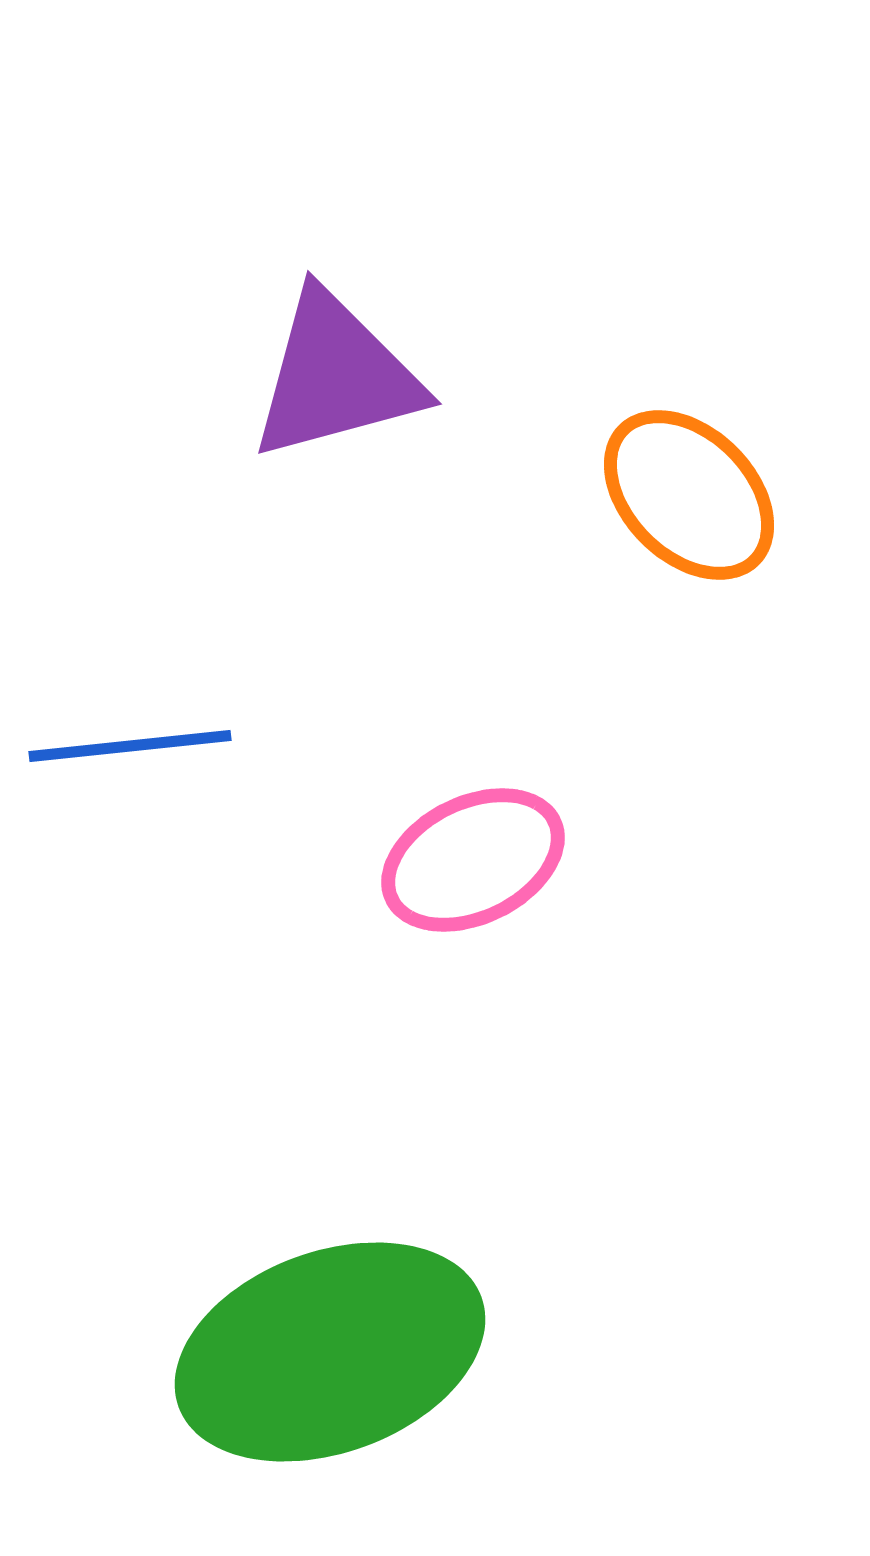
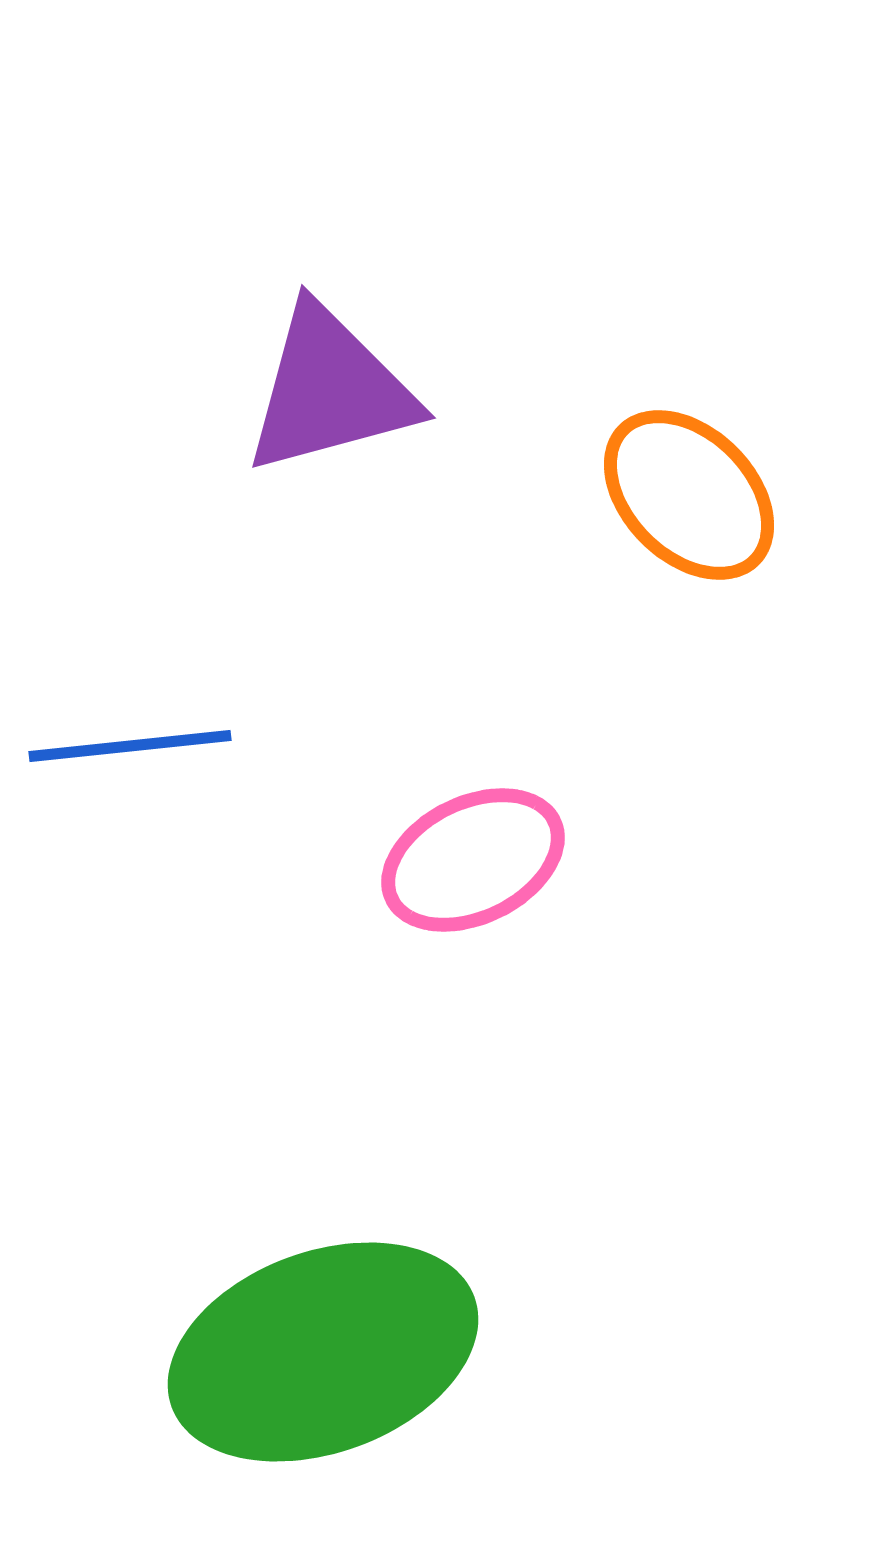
purple triangle: moved 6 px left, 14 px down
green ellipse: moved 7 px left
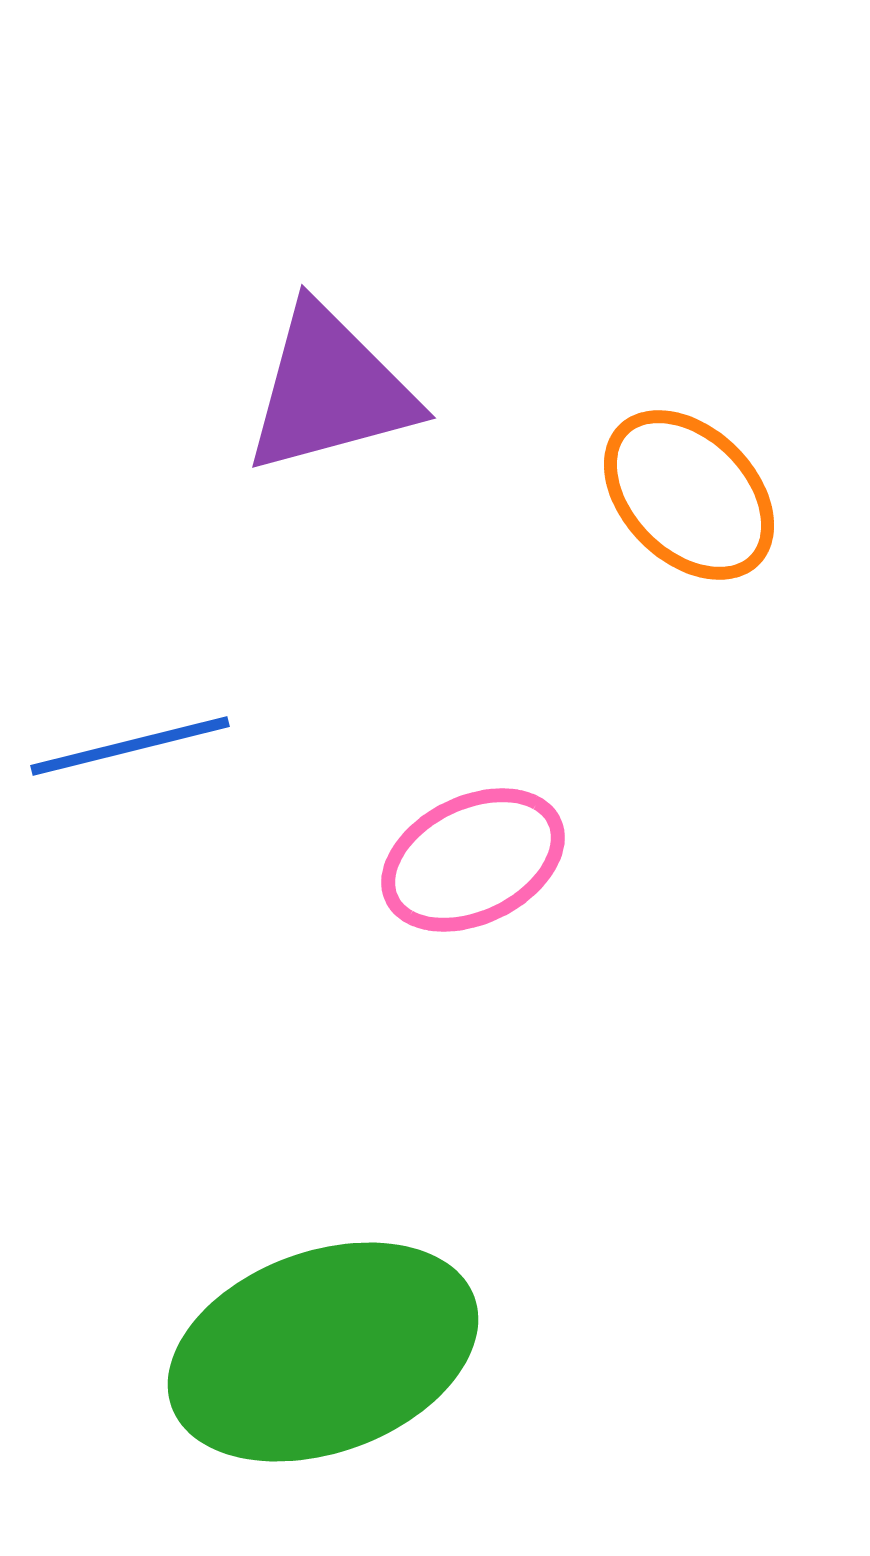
blue line: rotated 8 degrees counterclockwise
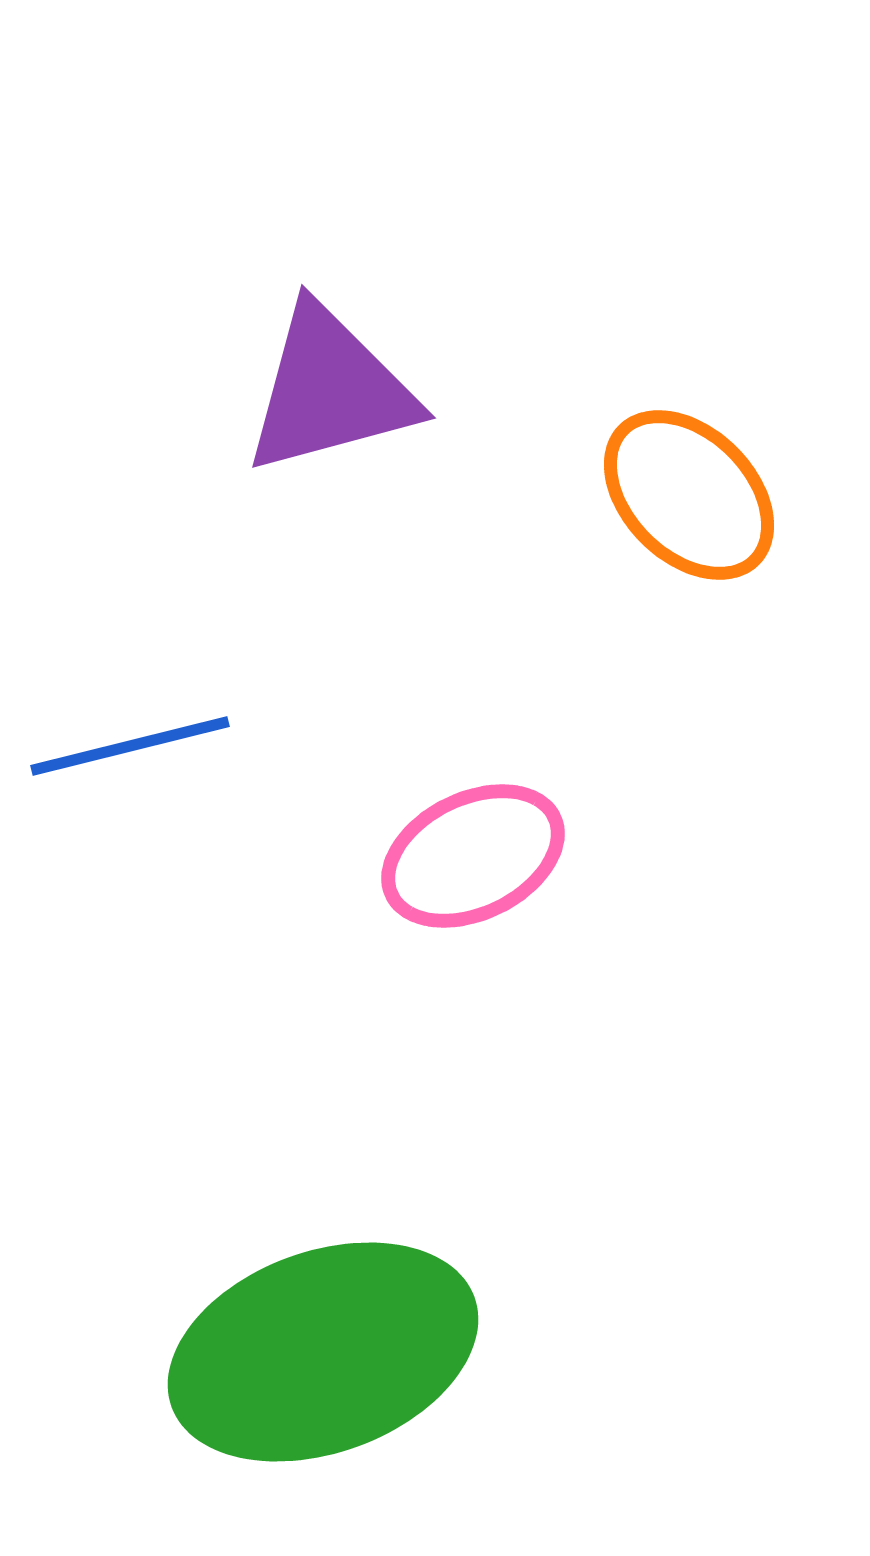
pink ellipse: moved 4 px up
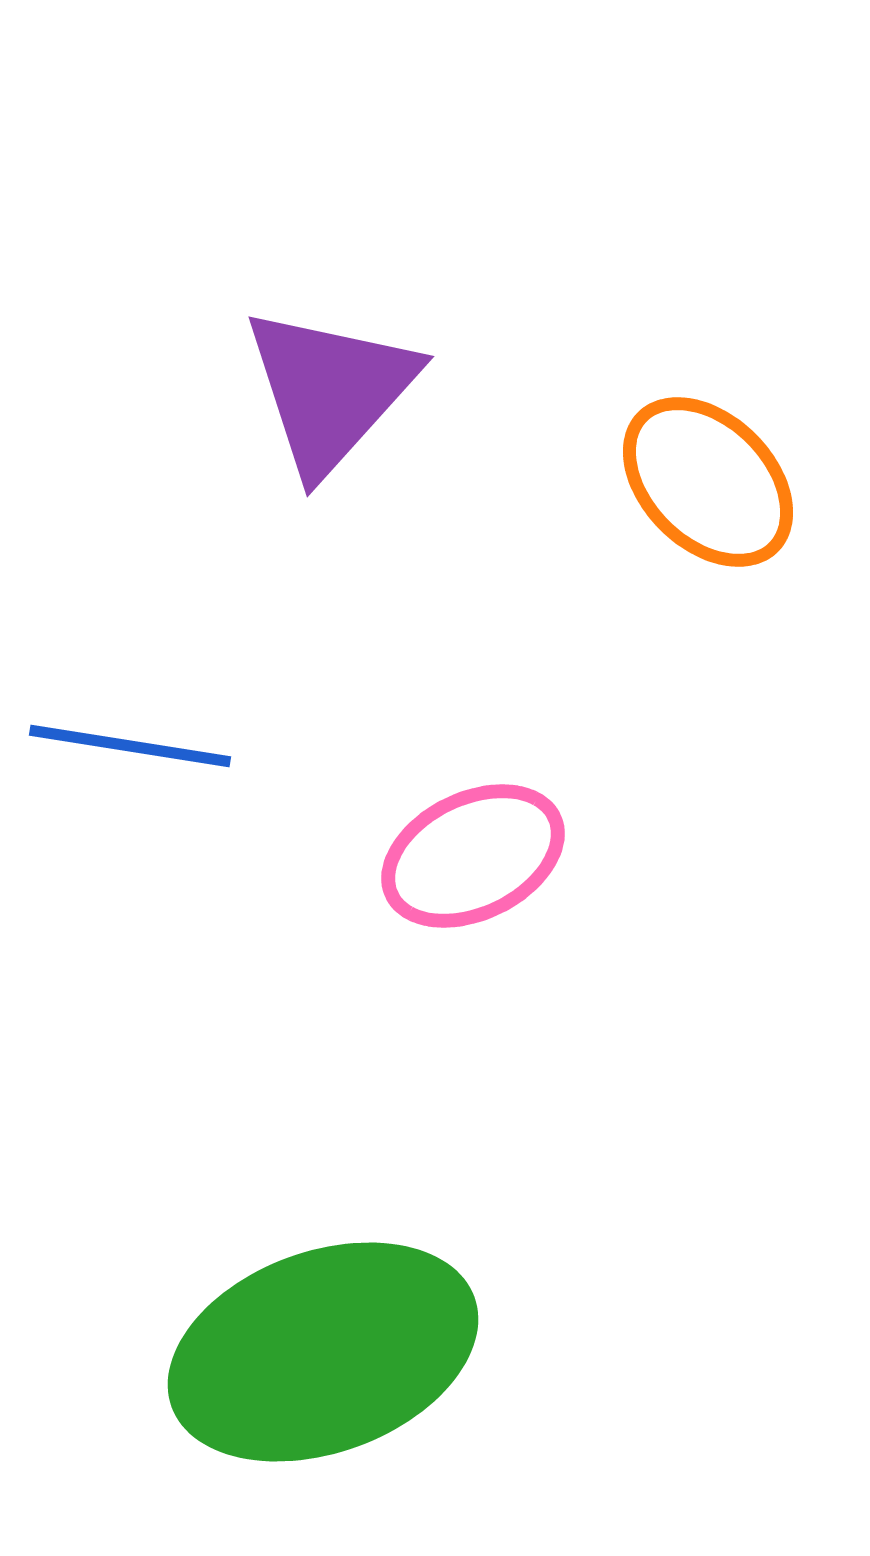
purple triangle: rotated 33 degrees counterclockwise
orange ellipse: moved 19 px right, 13 px up
blue line: rotated 23 degrees clockwise
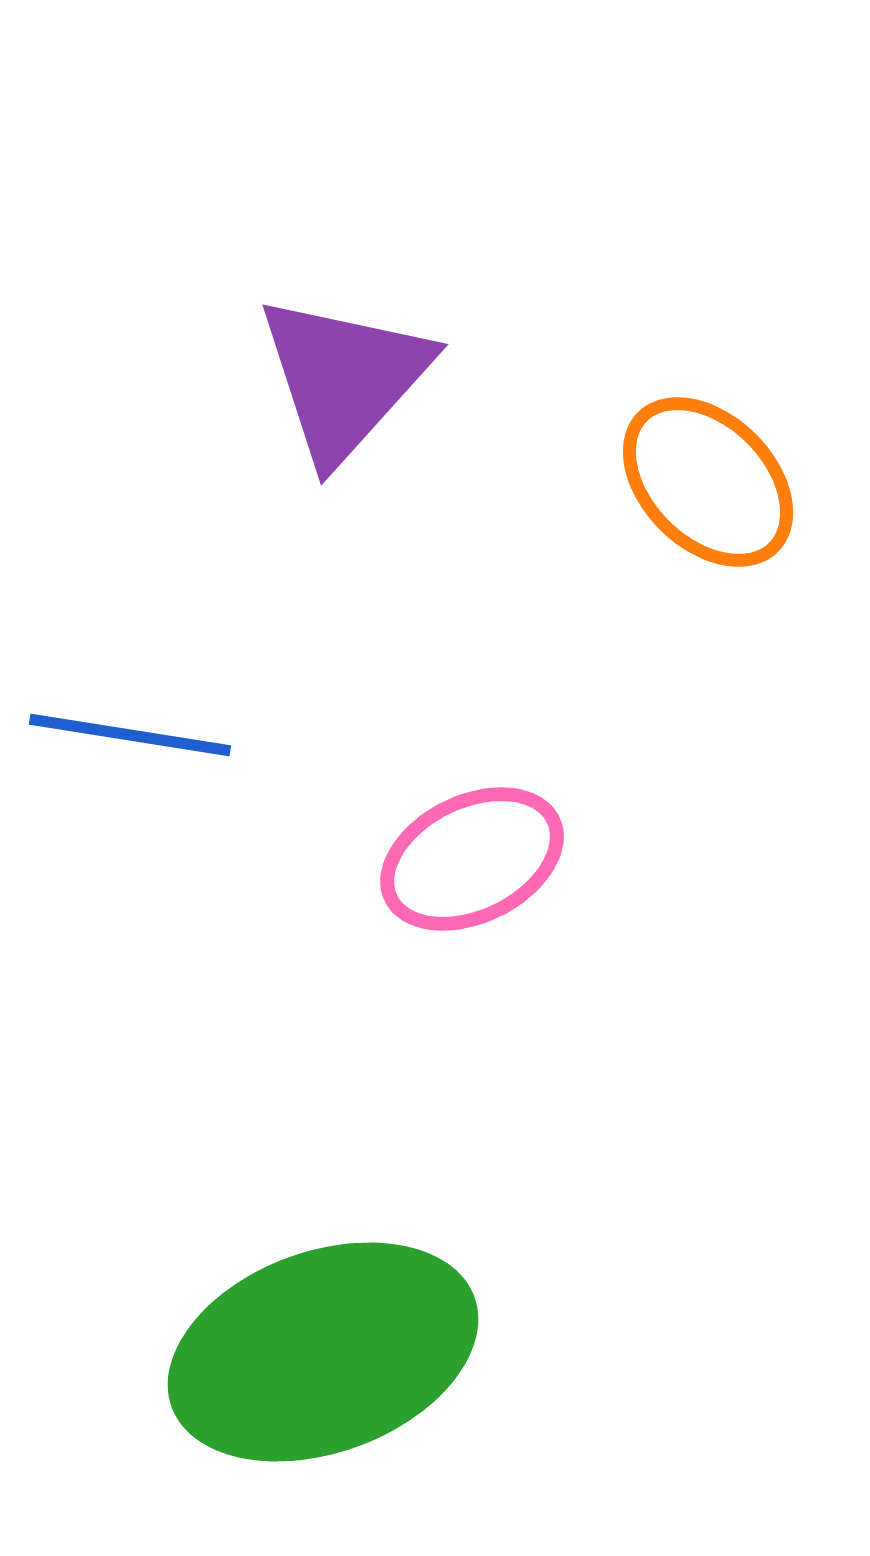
purple triangle: moved 14 px right, 12 px up
blue line: moved 11 px up
pink ellipse: moved 1 px left, 3 px down
